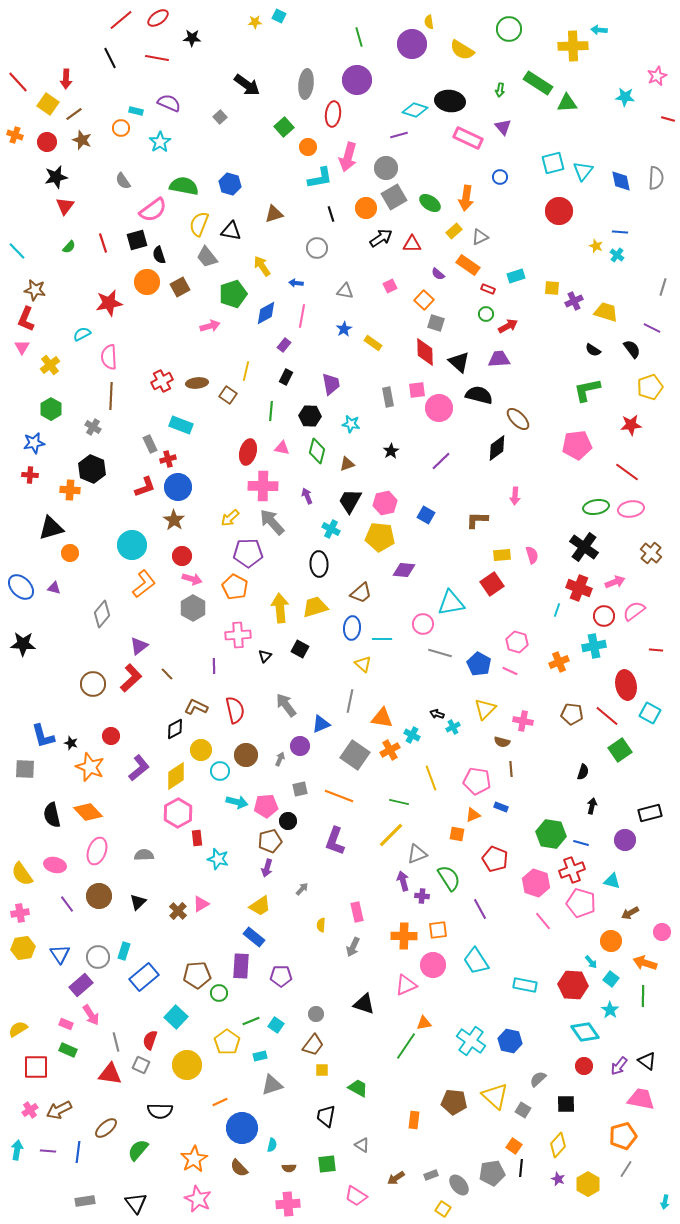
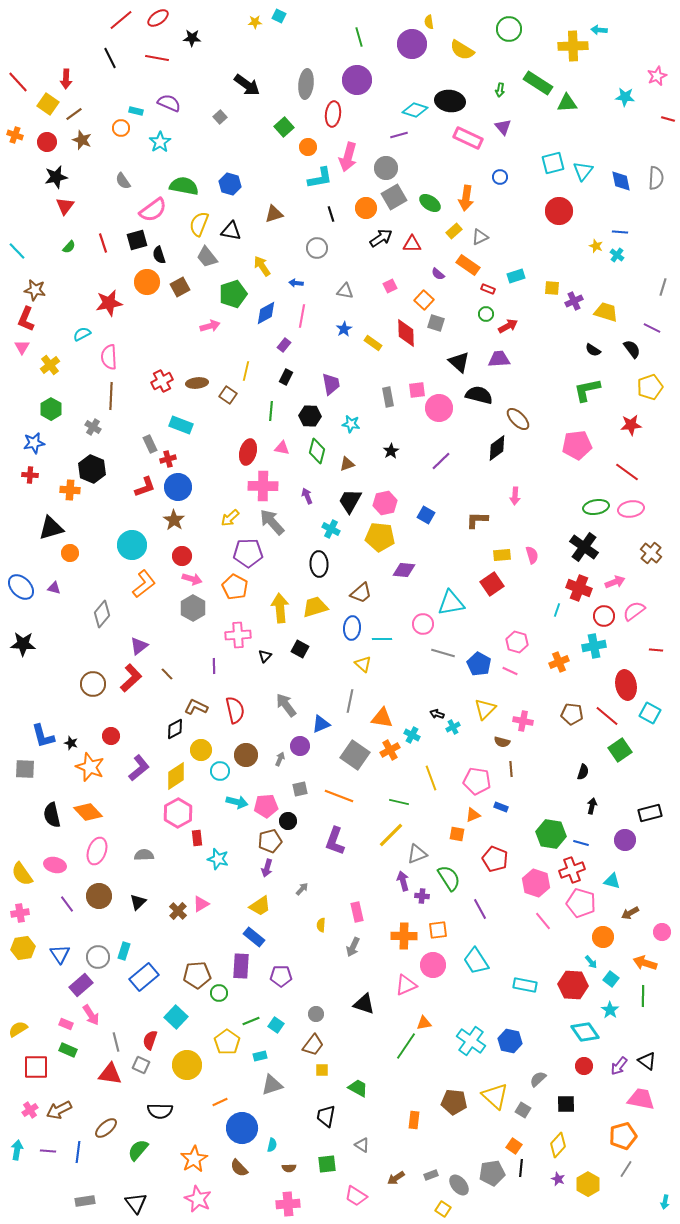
red diamond at (425, 352): moved 19 px left, 19 px up
gray line at (440, 653): moved 3 px right
orange circle at (611, 941): moved 8 px left, 4 px up
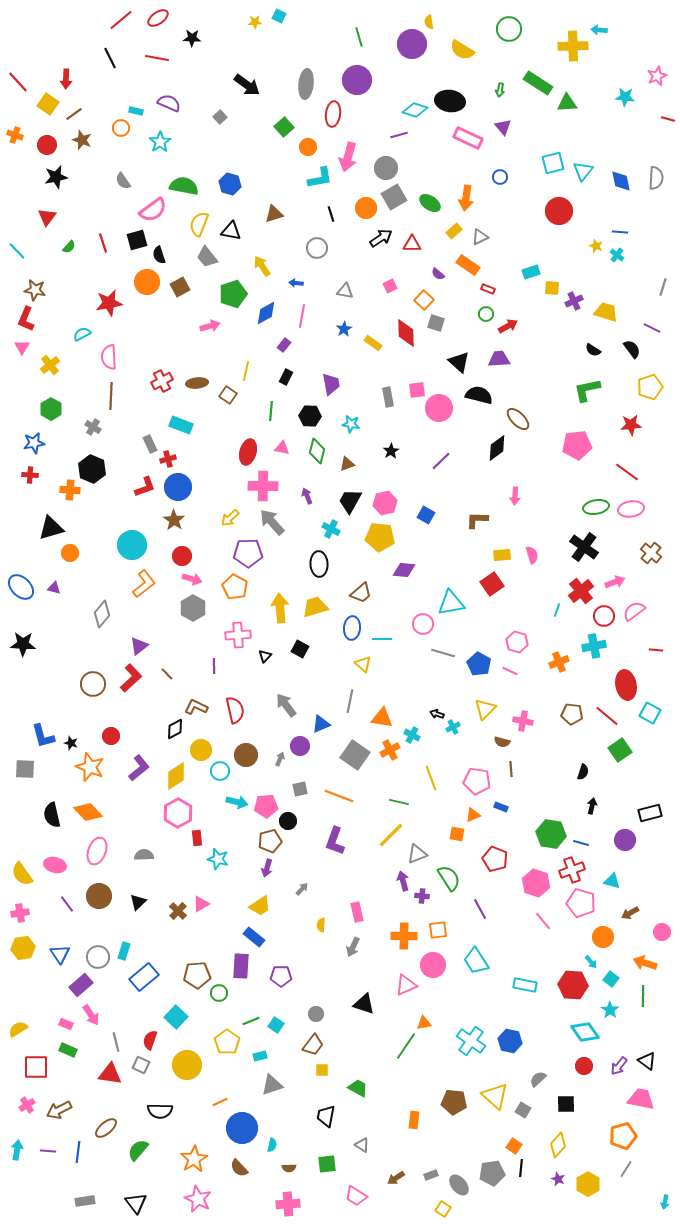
red circle at (47, 142): moved 3 px down
red triangle at (65, 206): moved 18 px left, 11 px down
cyan rectangle at (516, 276): moved 15 px right, 4 px up
red cross at (579, 588): moved 2 px right, 3 px down; rotated 30 degrees clockwise
pink cross at (30, 1110): moved 3 px left, 5 px up
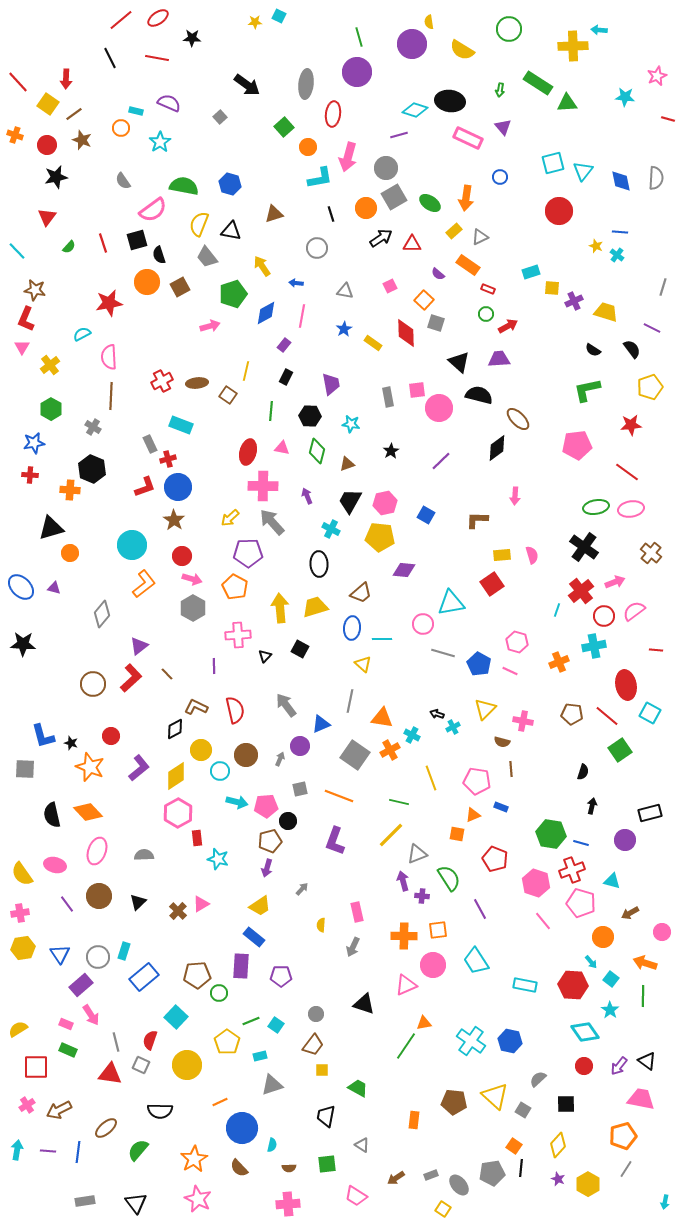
purple circle at (357, 80): moved 8 px up
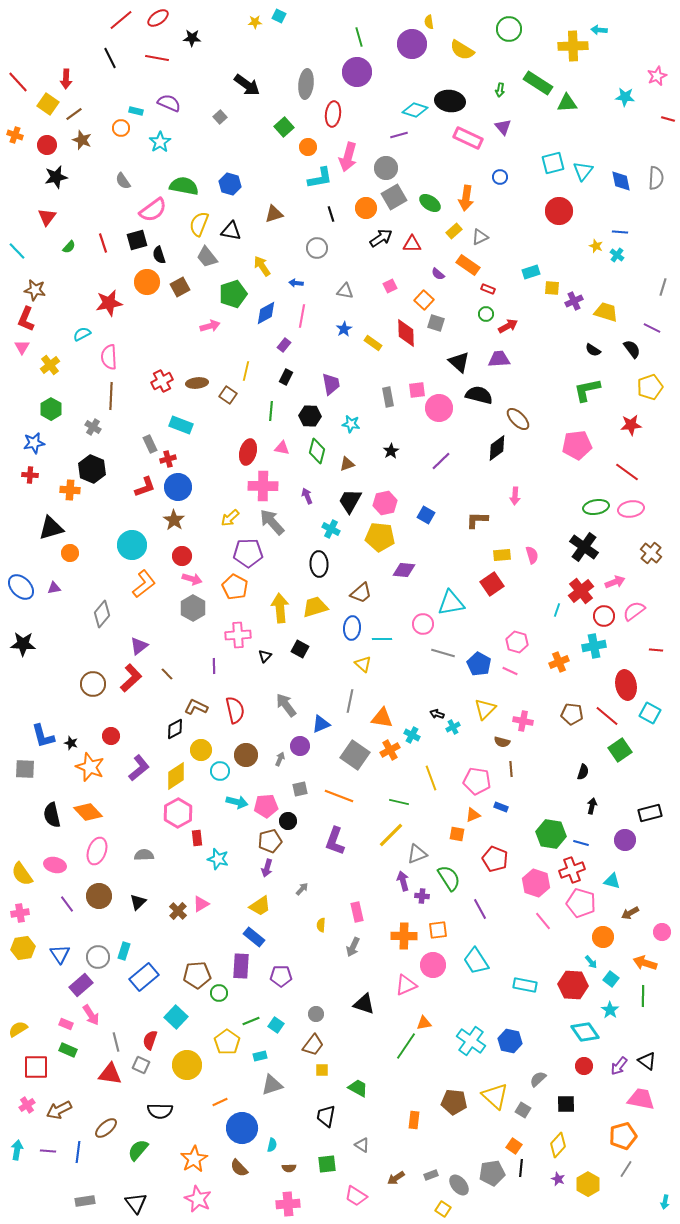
purple triangle at (54, 588): rotated 24 degrees counterclockwise
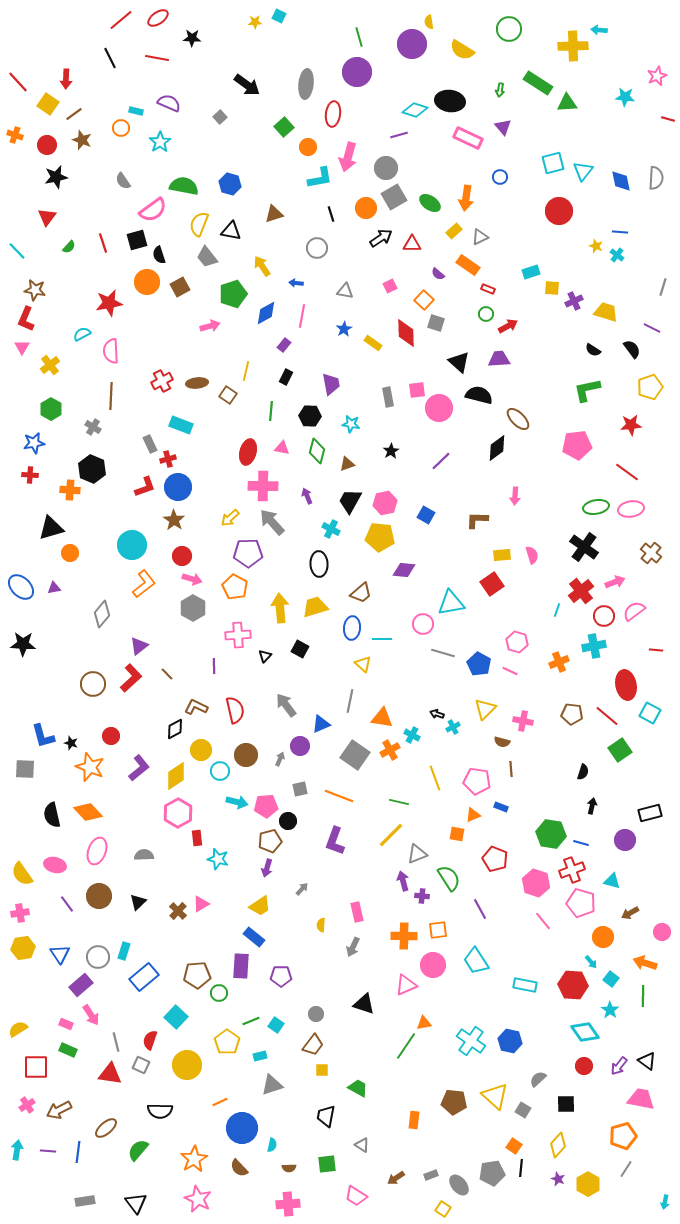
pink semicircle at (109, 357): moved 2 px right, 6 px up
yellow line at (431, 778): moved 4 px right
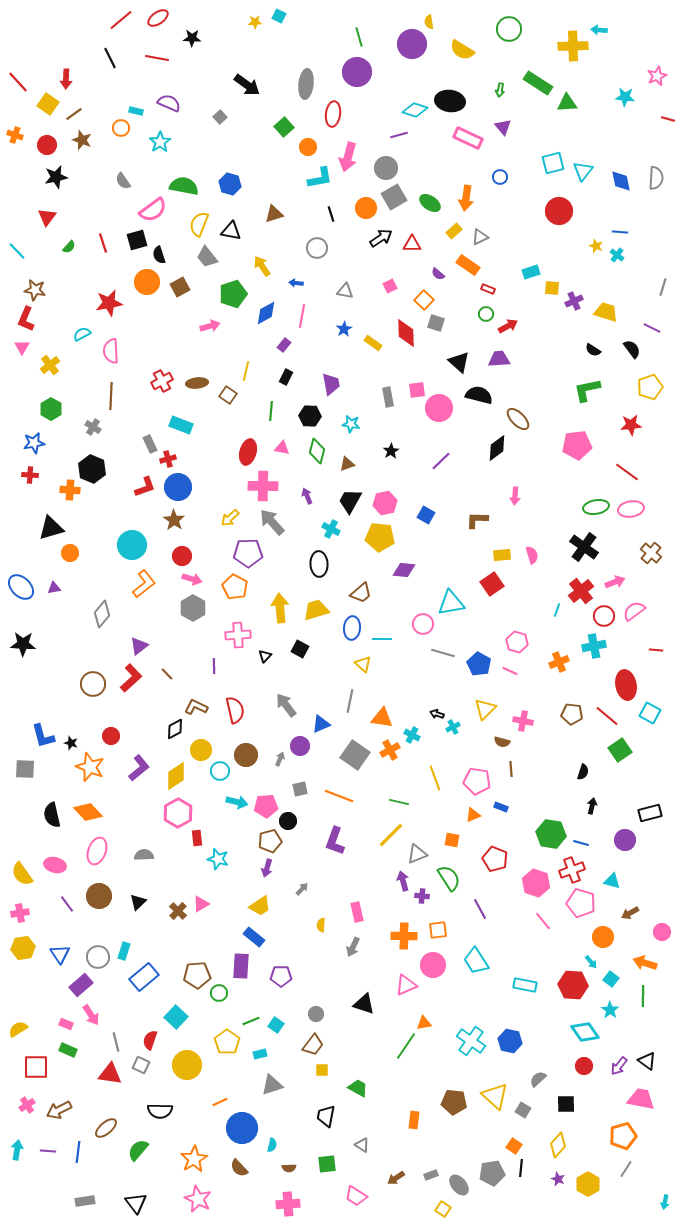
yellow trapezoid at (315, 607): moved 1 px right, 3 px down
orange square at (457, 834): moved 5 px left, 6 px down
cyan rectangle at (260, 1056): moved 2 px up
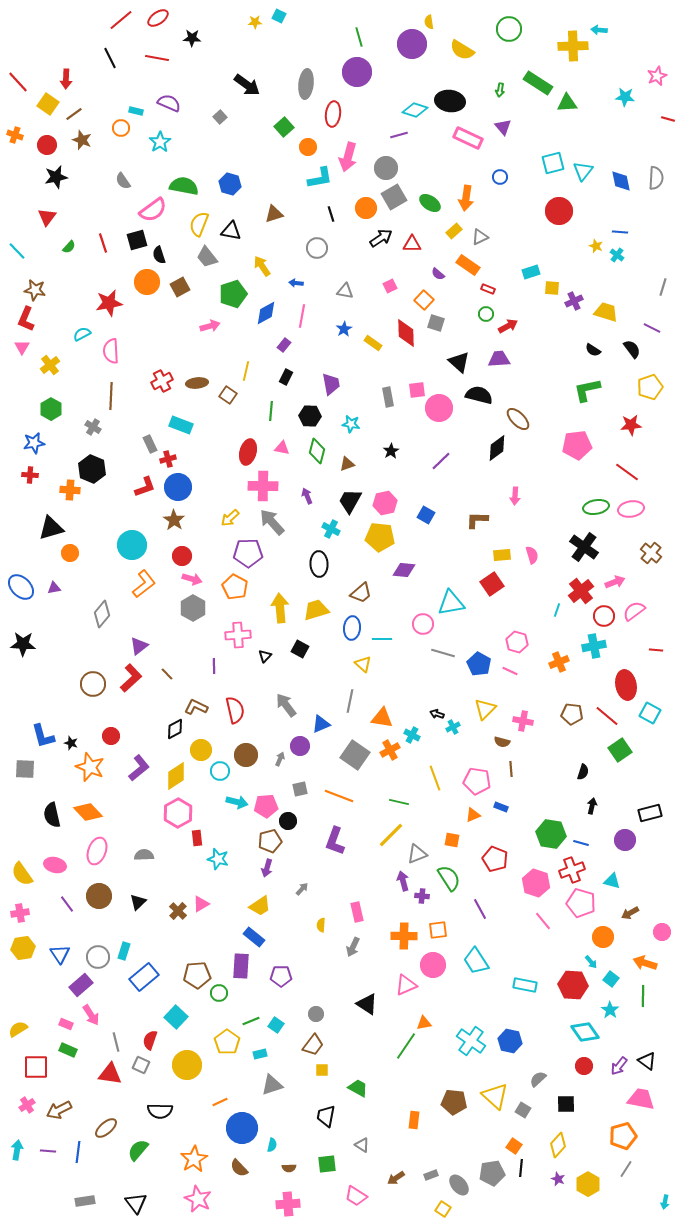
black triangle at (364, 1004): moved 3 px right; rotated 15 degrees clockwise
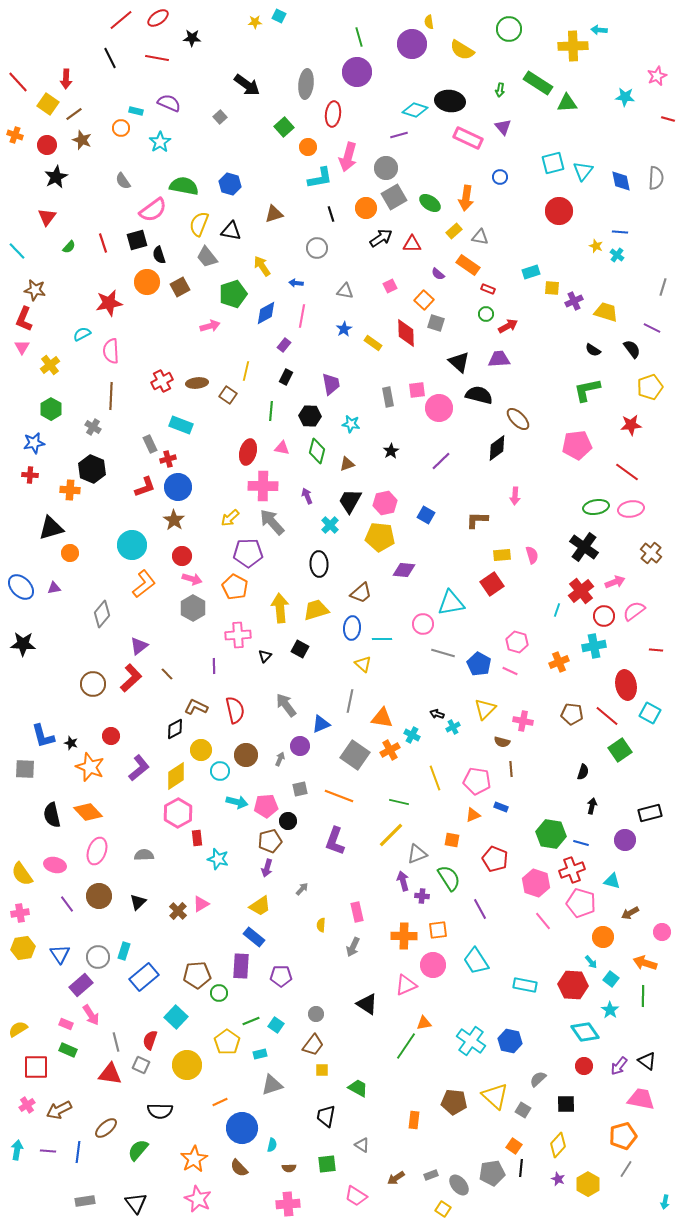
black star at (56, 177): rotated 15 degrees counterclockwise
gray triangle at (480, 237): rotated 36 degrees clockwise
red L-shape at (26, 319): moved 2 px left
cyan cross at (331, 529): moved 1 px left, 4 px up; rotated 18 degrees clockwise
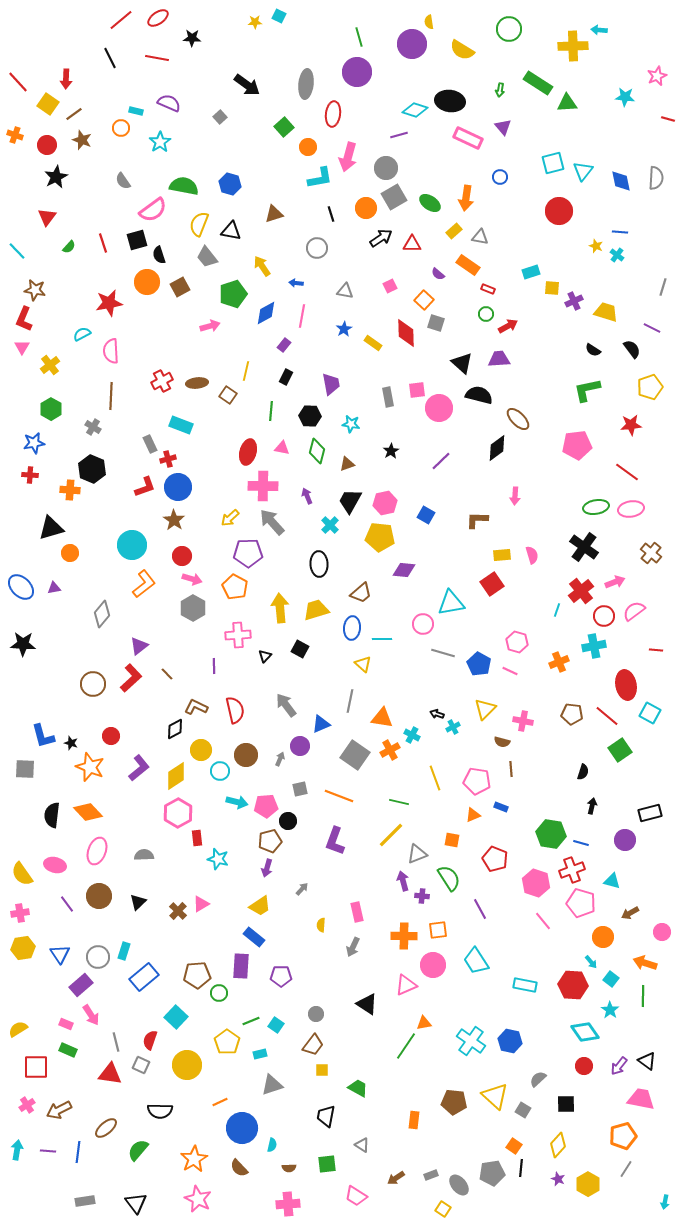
black triangle at (459, 362): moved 3 px right, 1 px down
black semicircle at (52, 815): rotated 20 degrees clockwise
